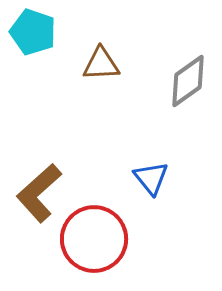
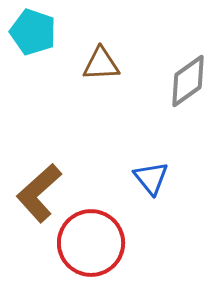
red circle: moved 3 px left, 4 px down
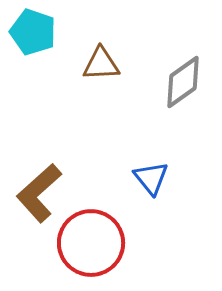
gray diamond: moved 5 px left, 1 px down
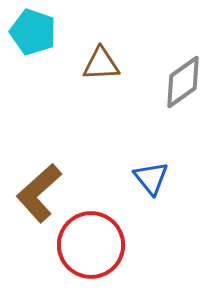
red circle: moved 2 px down
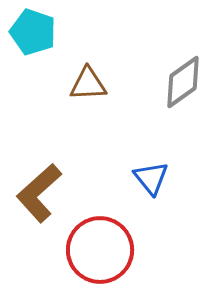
brown triangle: moved 13 px left, 20 px down
red circle: moved 9 px right, 5 px down
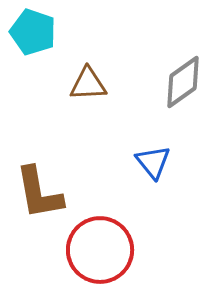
blue triangle: moved 2 px right, 16 px up
brown L-shape: rotated 58 degrees counterclockwise
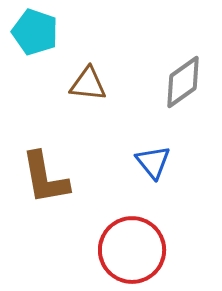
cyan pentagon: moved 2 px right
brown triangle: rotated 9 degrees clockwise
brown L-shape: moved 6 px right, 15 px up
red circle: moved 32 px right
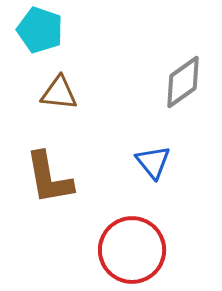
cyan pentagon: moved 5 px right, 2 px up
brown triangle: moved 29 px left, 9 px down
brown L-shape: moved 4 px right
